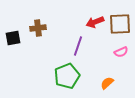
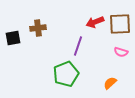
pink semicircle: rotated 40 degrees clockwise
green pentagon: moved 1 px left, 2 px up
orange semicircle: moved 3 px right
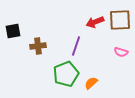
brown square: moved 4 px up
brown cross: moved 18 px down
black square: moved 7 px up
purple line: moved 2 px left
orange semicircle: moved 19 px left
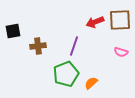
purple line: moved 2 px left
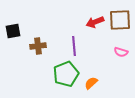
purple line: rotated 24 degrees counterclockwise
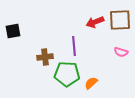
brown cross: moved 7 px right, 11 px down
green pentagon: moved 1 px right; rotated 25 degrees clockwise
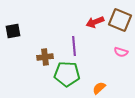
brown square: rotated 25 degrees clockwise
orange semicircle: moved 8 px right, 5 px down
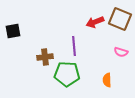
brown square: moved 1 px up
orange semicircle: moved 8 px right, 8 px up; rotated 48 degrees counterclockwise
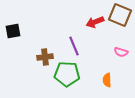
brown square: moved 4 px up
purple line: rotated 18 degrees counterclockwise
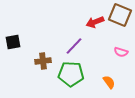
black square: moved 11 px down
purple line: rotated 66 degrees clockwise
brown cross: moved 2 px left, 4 px down
green pentagon: moved 4 px right
orange semicircle: moved 2 px right, 2 px down; rotated 144 degrees clockwise
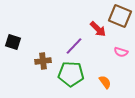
brown square: moved 1 px down
red arrow: moved 3 px right, 7 px down; rotated 114 degrees counterclockwise
black square: rotated 28 degrees clockwise
orange semicircle: moved 4 px left
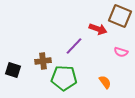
red arrow: rotated 24 degrees counterclockwise
black square: moved 28 px down
green pentagon: moved 7 px left, 4 px down
